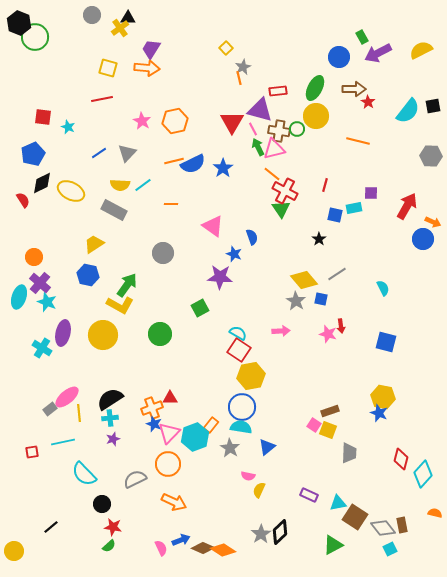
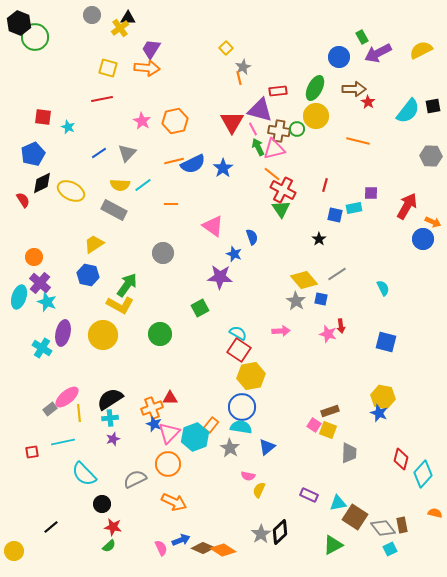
red cross at (285, 191): moved 2 px left, 1 px up
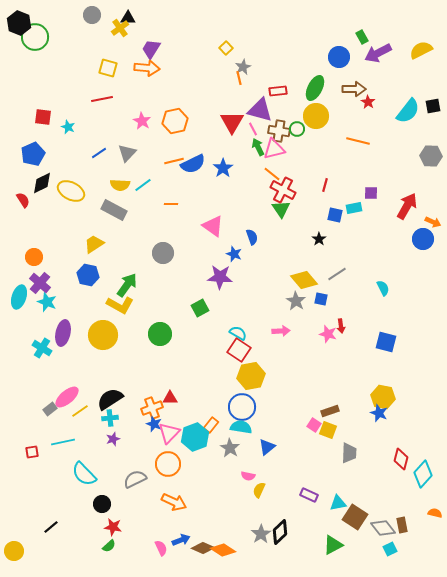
yellow line at (79, 413): moved 1 px right, 2 px up; rotated 60 degrees clockwise
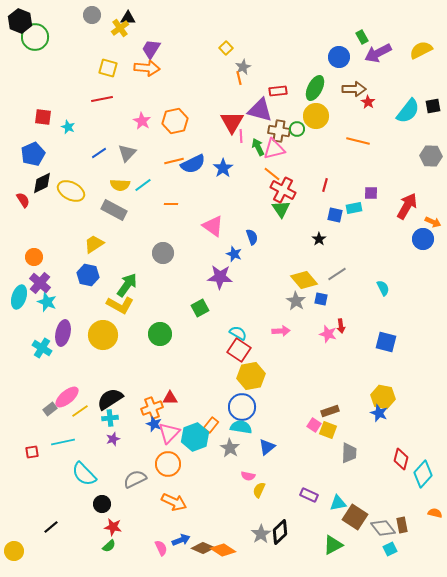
black hexagon at (19, 23): moved 1 px right, 2 px up
pink line at (253, 129): moved 12 px left, 7 px down; rotated 24 degrees clockwise
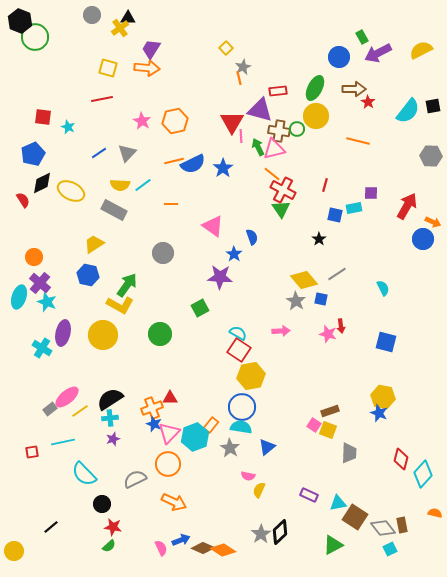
blue star at (234, 254): rotated 14 degrees clockwise
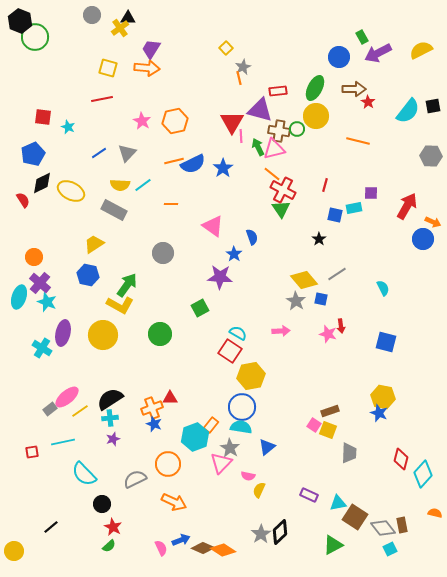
red square at (239, 350): moved 9 px left, 1 px down
pink triangle at (169, 433): moved 52 px right, 30 px down
red star at (113, 527): rotated 18 degrees clockwise
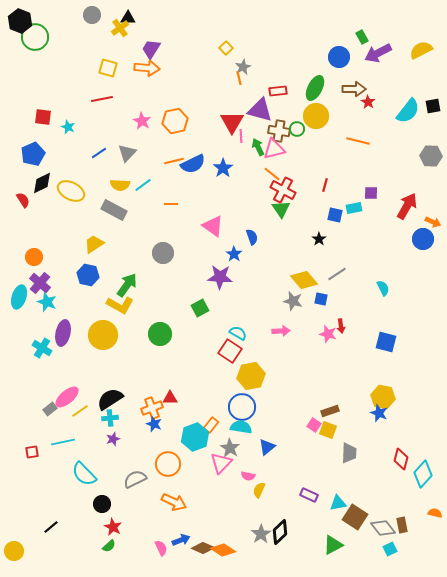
gray star at (296, 301): moved 3 px left; rotated 18 degrees counterclockwise
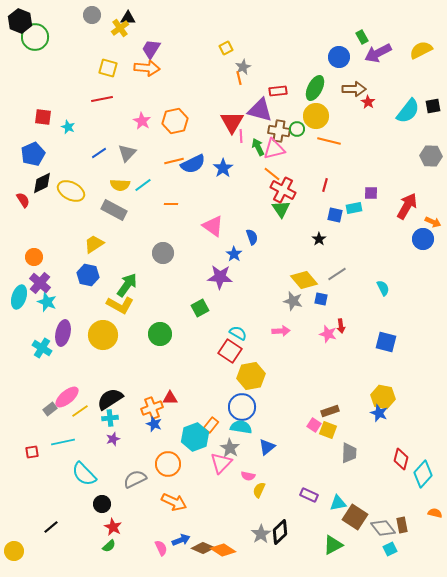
yellow square at (226, 48): rotated 16 degrees clockwise
orange line at (358, 141): moved 29 px left
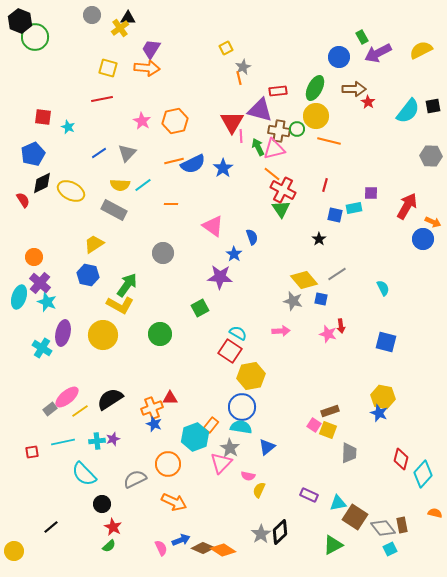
cyan cross at (110, 418): moved 13 px left, 23 px down
